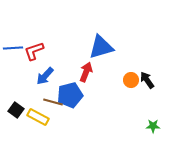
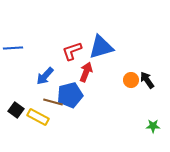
red L-shape: moved 38 px right
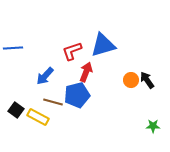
blue triangle: moved 2 px right, 2 px up
blue pentagon: moved 7 px right
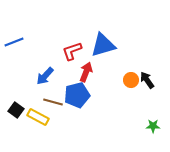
blue line: moved 1 px right, 6 px up; rotated 18 degrees counterclockwise
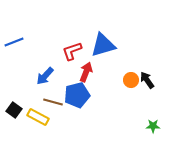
black square: moved 2 px left
